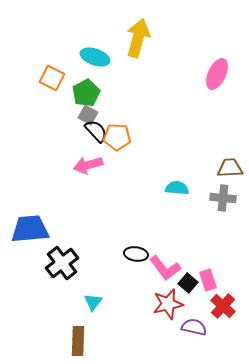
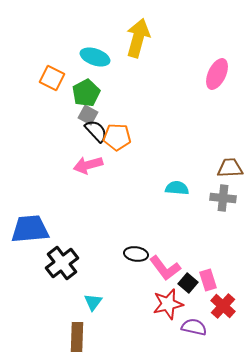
brown rectangle: moved 1 px left, 4 px up
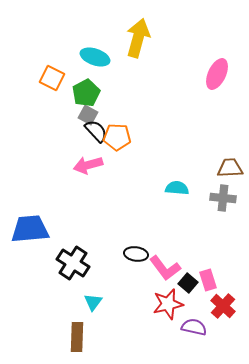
black cross: moved 11 px right; rotated 20 degrees counterclockwise
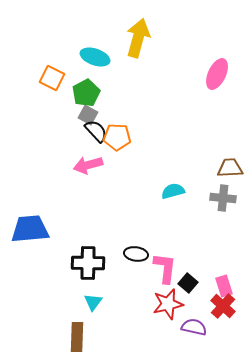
cyan semicircle: moved 4 px left, 3 px down; rotated 20 degrees counterclockwise
black cross: moved 15 px right; rotated 32 degrees counterclockwise
pink L-shape: rotated 136 degrees counterclockwise
pink rectangle: moved 16 px right, 6 px down
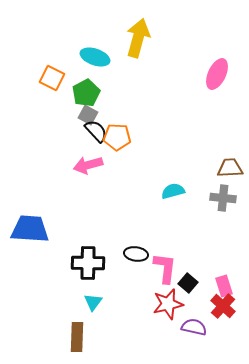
blue trapezoid: rotated 9 degrees clockwise
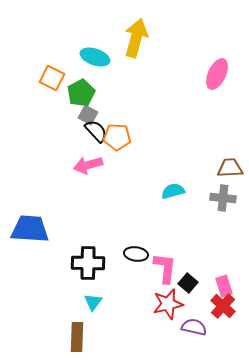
yellow arrow: moved 2 px left
green pentagon: moved 5 px left
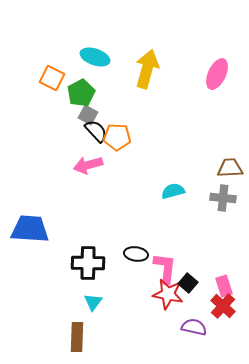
yellow arrow: moved 11 px right, 31 px down
red star: moved 10 px up; rotated 24 degrees clockwise
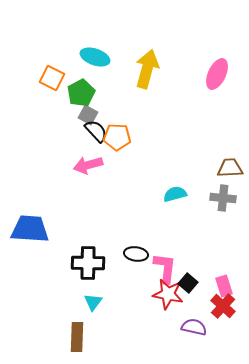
cyan semicircle: moved 2 px right, 3 px down
